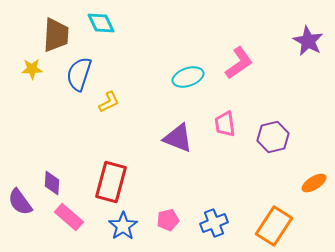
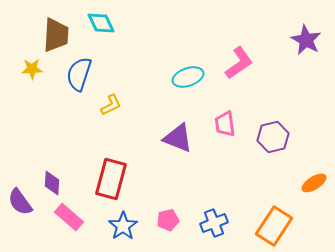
purple star: moved 2 px left, 1 px up
yellow L-shape: moved 2 px right, 3 px down
red rectangle: moved 3 px up
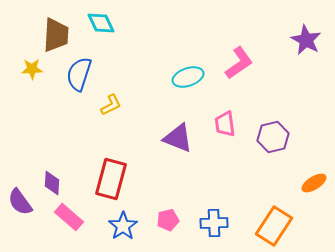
blue cross: rotated 20 degrees clockwise
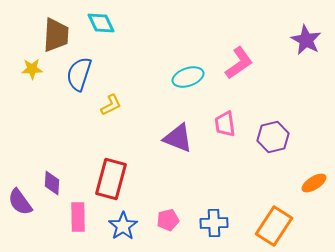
pink rectangle: moved 9 px right; rotated 48 degrees clockwise
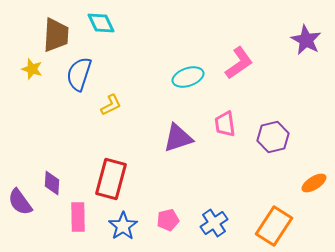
yellow star: rotated 20 degrees clockwise
purple triangle: rotated 40 degrees counterclockwise
blue cross: rotated 32 degrees counterclockwise
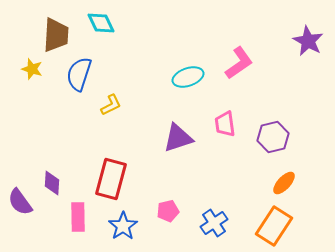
purple star: moved 2 px right, 1 px down
orange ellipse: moved 30 px left; rotated 15 degrees counterclockwise
pink pentagon: moved 9 px up
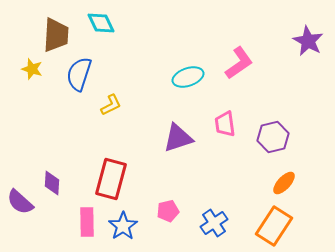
purple semicircle: rotated 12 degrees counterclockwise
pink rectangle: moved 9 px right, 5 px down
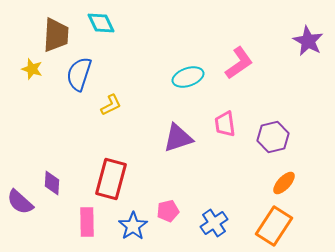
blue star: moved 10 px right
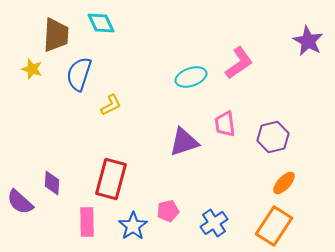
cyan ellipse: moved 3 px right
purple triangle: moved 6 px right, 4 px down
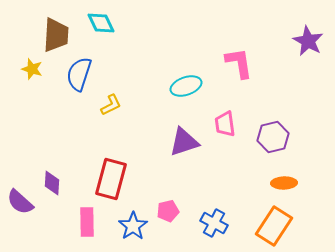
pink L-shape: rotated 64 degrees counterclockwise
cyan ellipse: moved 5 px left, 9 px down
orange ellipse: rotated 45 degrees clockwise
blue cross: rotated 28 degrees counterclockwise
